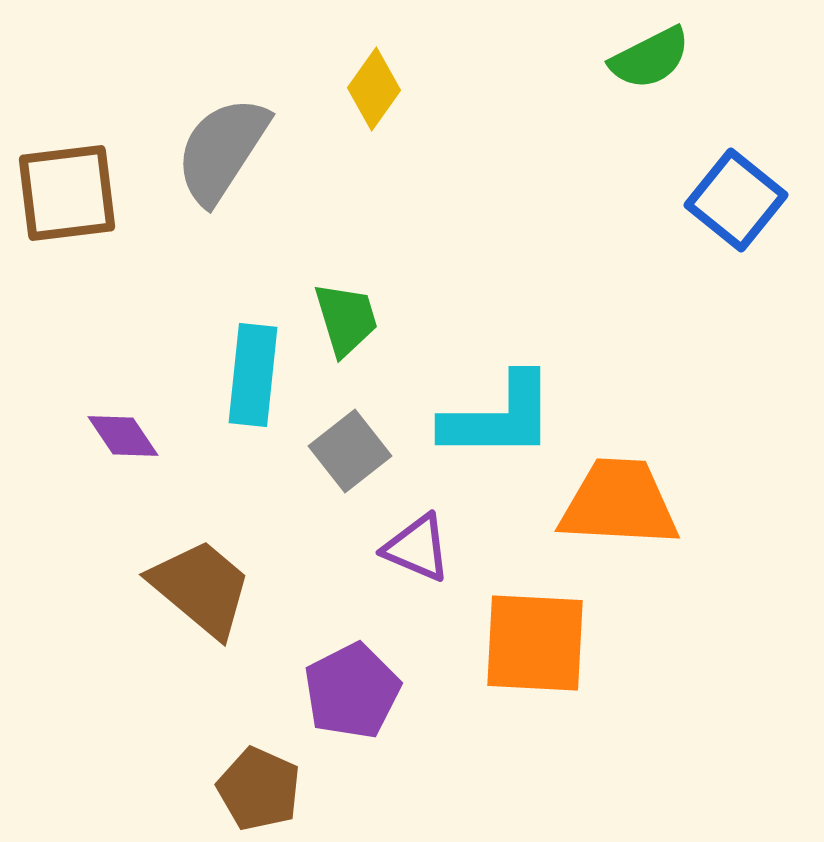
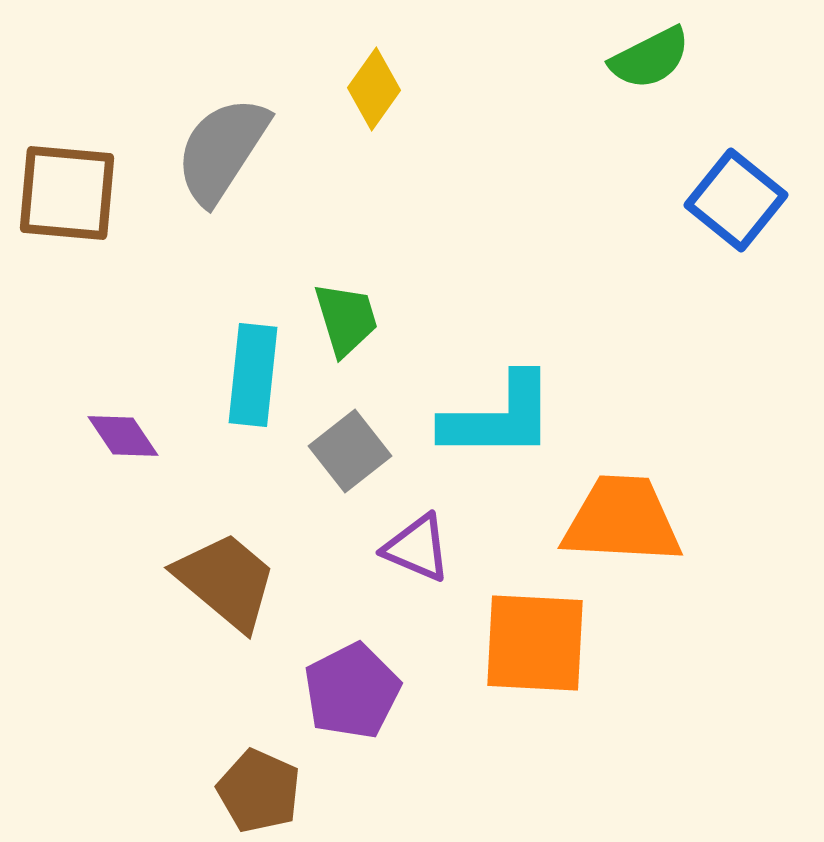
brown square: rotated 12 degrees clockwise
orange trapezoid: moved 3 px right, 17 px down
brown trapezoid: moved 25 px right, 7 px up
brown pentagon: moved 2 px down
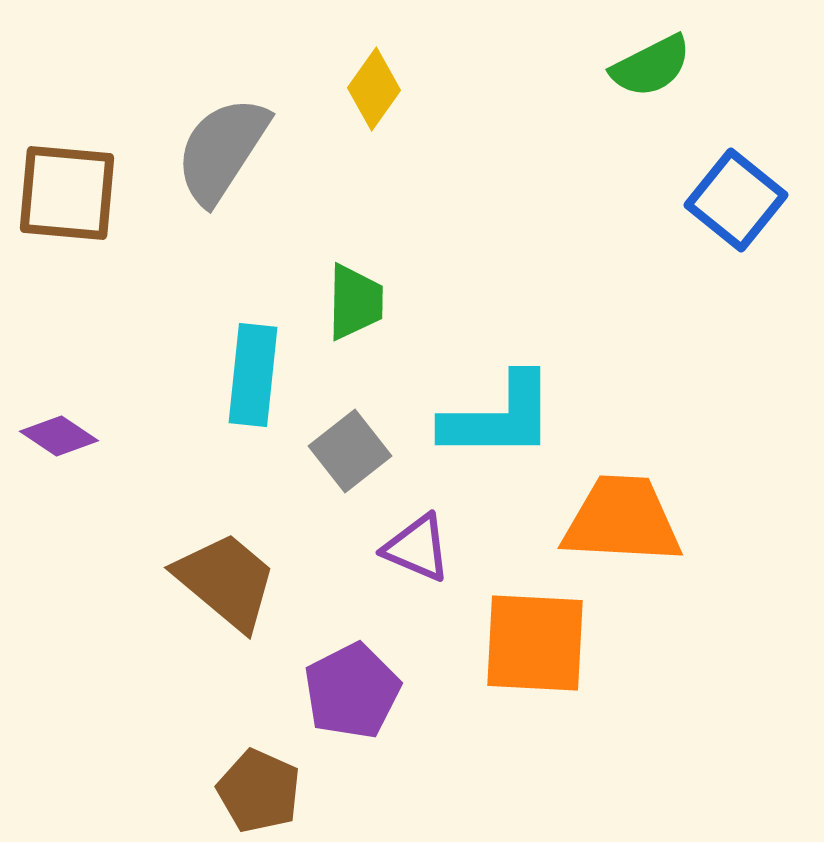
green semicircle: moved 1 px right, 8 px down
green trapezoid: moved 9 px right, 17 px up; rotated 18 degrees clockwise
purple diamond: moved 64 px left; rotated 22 degrees counterclockwise
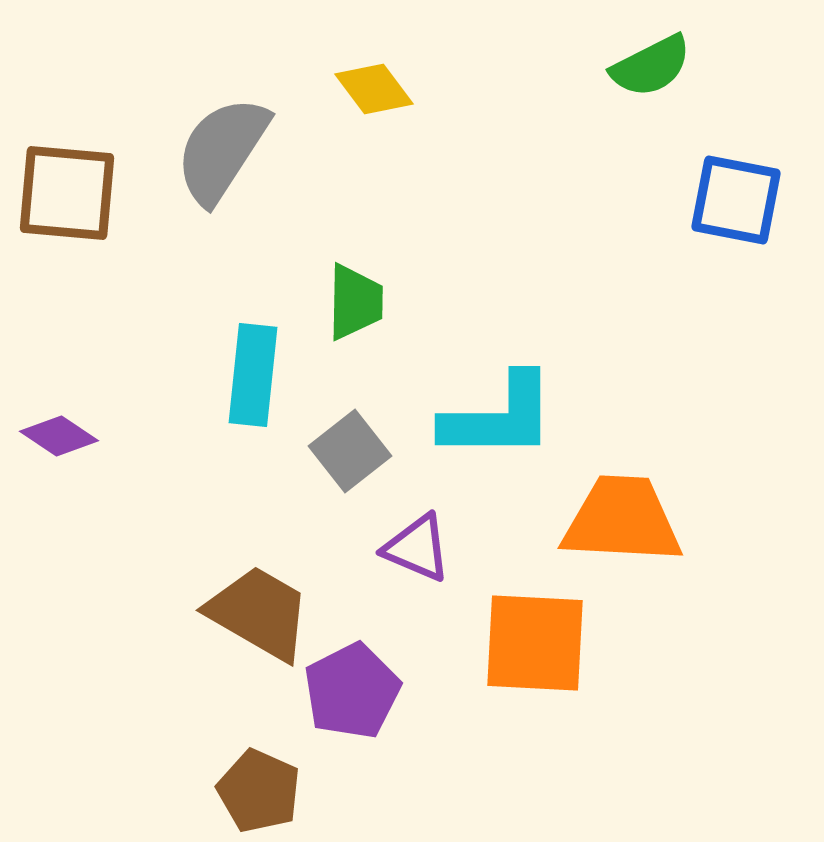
yellow diamond: rotated 72 degrees counterclockwise
blue square: rotated 28 degrees counterclockwise
brown trapezoid: moved 33 px right, 32 px down; rotated 10 degrees counterclockwise
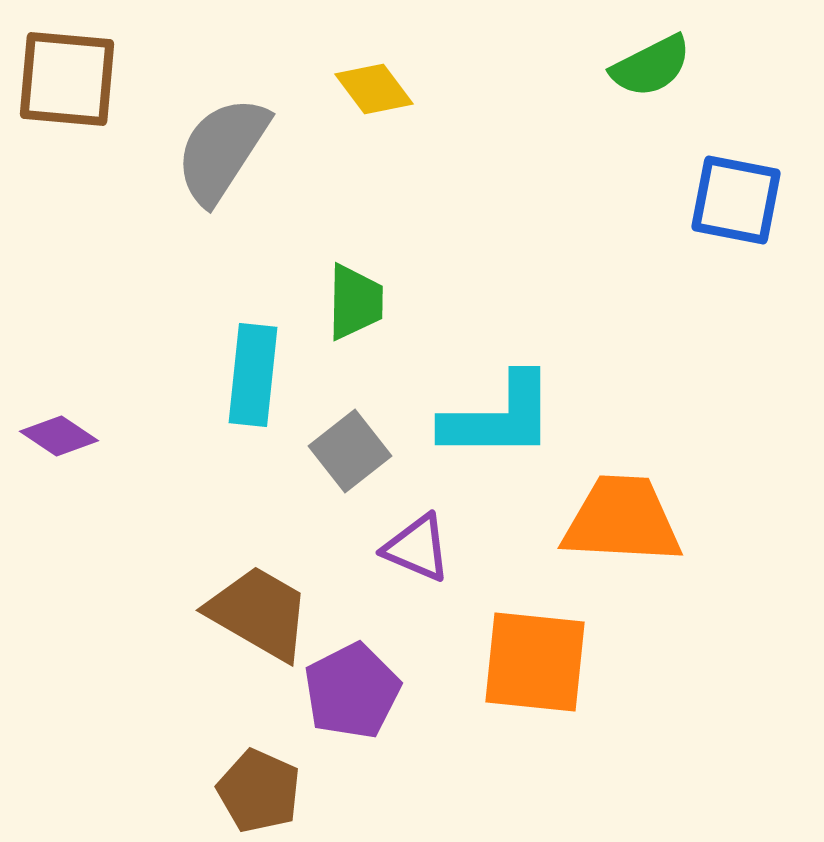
brown square: moved 114 px up
orange square: moved 19 px down; rotated 3 degrees clockwise
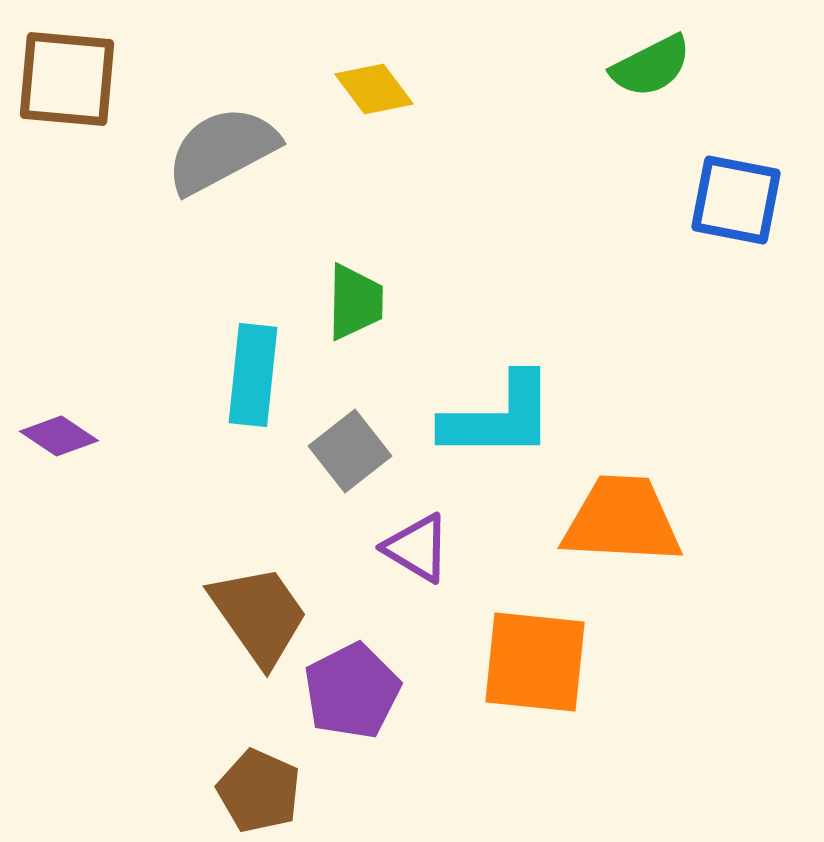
gray semicircle: rotated 29 degrees clockwise
purple triangle: rotated 8 degrees clockwise
brown trapezoid: moved 2 px down; rotated 25 degrees clockwise
